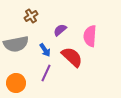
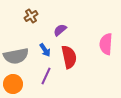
pink semicircle: moved 16 px right, 8 px down
gray semicircle: moved 12 px down
red semicircle: moved 3 px left; rotated 35 degrees clockwise
purple line: moved 3 px down
orange circle: moved 3 px left, 1 px down
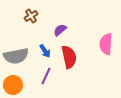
blue arrow: moved 1 px down
orange circle: moved 1 px down
